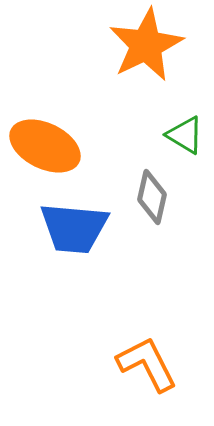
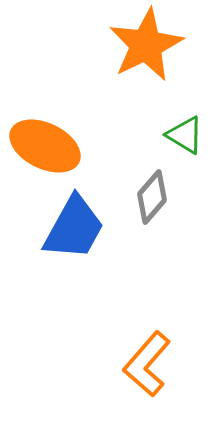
gray diamond: rotated 28 degrees clockwise
blue trapezoid: rotated 66 degrees counterclockwise
orange L-shape: rotated 112 degrees counterclockwise
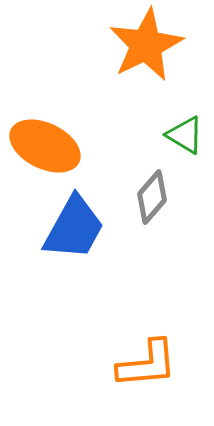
orange L-shape: rotated 136 degrees counterclockwise
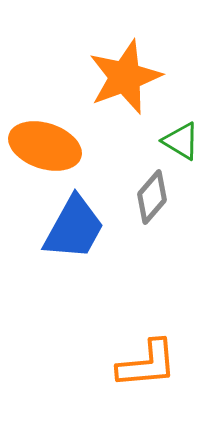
orange star: moved 21 px left, 32 px down; rotated 6 degrees clockwise
green triangle: moved 4 px left, 6 px down
orange ellipse: rotated 8 degrees counterclockwise
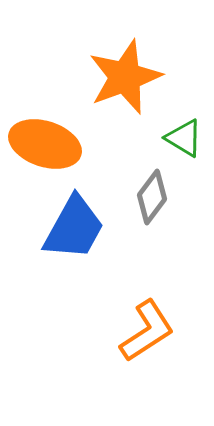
green triangle: moved 3 px right, 3 px up
orange ellipse: moved 2 px up
gray diamond: rotated 4 degrees counterclockwise
orange L-shape: moved 33 px up; rotated 28 degrees counterclockwise
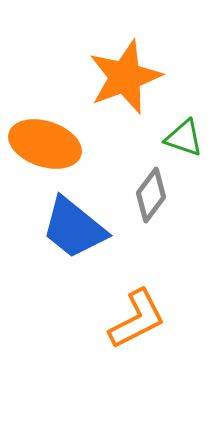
green triangle: rotated 12 degrees counterclockwise
gray diamond: moved 1 px left, 2 px up
blue trapezoid: rotated 100 degrees clockwise
orange L-shape: moved 10 px left, 12 px up; rotated 6 degrees clockwise
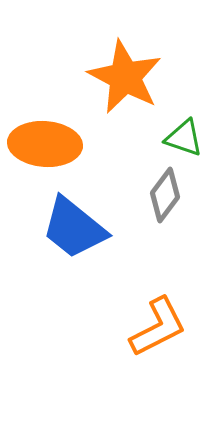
orange star: rotated 24 degrees counterclockwise
orange ellipse: rotated 14 degrees counterclockwise
gray diamond: moved 14 px right
orange L-shape: moved 21 px right, 8 px down
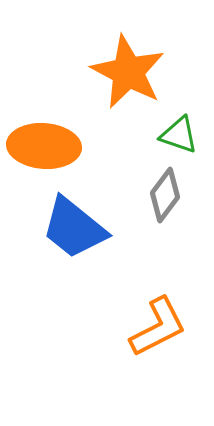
orange star: moved 3 px right, 5 px up
green triangle: moved 5 px left, 3 px up
orange ellipse: moved 1 px left, 2 px down
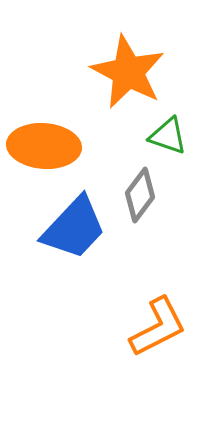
green triangle: moved 11 px left, 1 px down
gray diamond: moved 25 px left
blue trapezoid: rotated 86 degrees counterclockwise
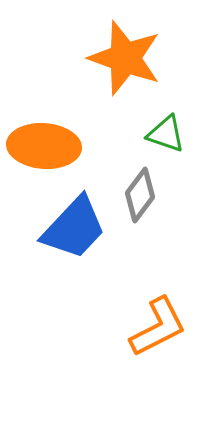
orange star: moved 3 px left, 14 px up; rotated 8 degrees counterclockwise
green triangle: moved 2 px left, 2 px up
